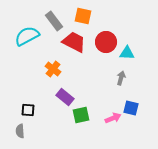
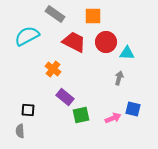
orange square: moved 10 px right; rotated 12 degrees counterclockwise
gray rectangle: moved 1 px right, 7 px up; rotated 18 degrees counterclockwise
gray arrow: moved 2 px left
blue square: moved 2 px right, 1 px down
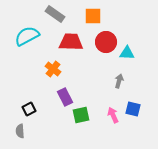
red trapezoid: moved 3 px left; rotated 25 degrees counterclockwise
gray arrow: moved 3 px down
purple rectangle: rotated 24 degrees clockwise
black square: moved 1 px right, 1 px up; rotated 32 degrees counterclockwise
pink arrow: moved 3 px up; rotated 91 degrees counterclockwise
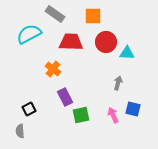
cyan semicircle: moved 2 px right, 2 px up
gray arrow: moved 1 px left, 2 px down
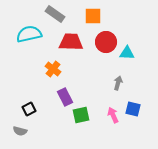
cyan semicircle: rotated 15 degrees clockwise
gray semicircle: rotated 72 degrees counterclockwise
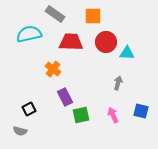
blue square: moved 8 px right, 2 px down
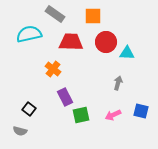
black square: rotated 24 degrees counterclockwise
pink arrow: rotated 91 degrees counterclockwise
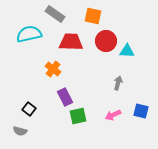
orange square: rotated 12 degrees clockwise
red circle: moved 1 px up
cyan triangle: moved 2 px up
green square: moved 3 px left, 1 px down
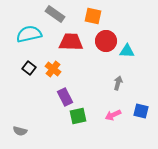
black square: moved 41 px up
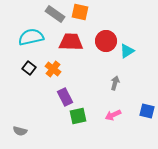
orange square: moved 13 px left, 4 px up
cyan semicircle: moved 2 px right, 3 px down
cyan triangle: rotated 35 degrees counterclockwise
gray arrow: moved 3 px left
blue square: moved 6 px right
